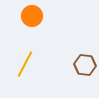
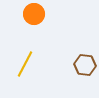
orange circle: moved 2 px right, 2 px up
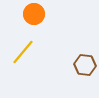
yellow line: moved 2 px left, 12 px up; rotated 12 degrees clockwise
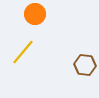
orange circle: moved 1 px right
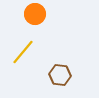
brown hexagon: moved 25 px left, 10 px down
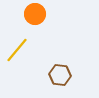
yellow line: moved 6 px left, 2 px up
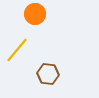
brown hexagon: moved 12 px left, 1 px up
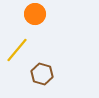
brown hexagon: moved 6 px left; rotated 10 degrees clockwise
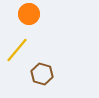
orange circle: moved 6 px left
